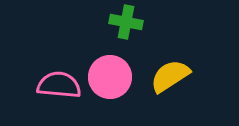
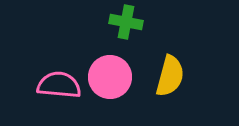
yellow semicircle: rotated 138 degrees clockwise
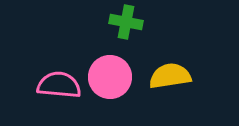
yellow semicircle: rotated 114 degrees counterclockwise
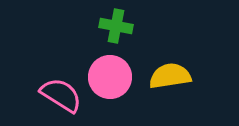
green cross: moved 10 px left, 4 px down
pink semicircle: moved 2 px right, 10 px down; rotated 27 degrees clockwise
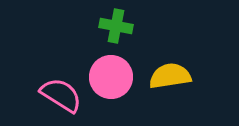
pink circle: moved 1 px right
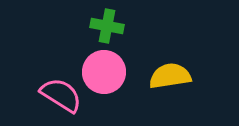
green cross: moved 9 px left
pink circle: moved 7 px left, 5 px up
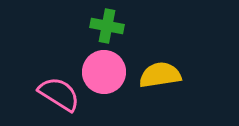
yellow semicircle: moved 10 px left, 1 px up
pink semicircle: moved 2 px left, 1 px up
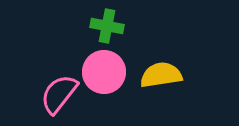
yellow semicircle: moved 1 px right
pink semicircle: rotated 84 degrees counterclockwise
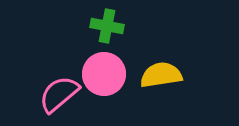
pink circle: moved 2 px down
pink semicircle: rotated 12 degrees clockwise
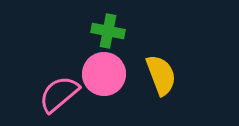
green cross: moved 1 px right, 5 px down
yellow semicircle: rotated 78 degrees clockwise
